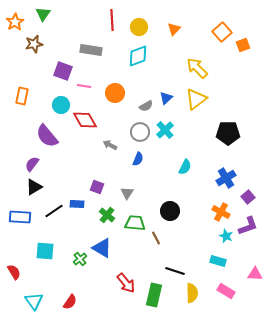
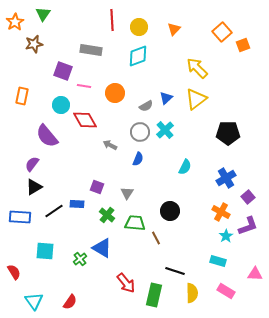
cyan star at (226, 236): rotated 16 degrees clockwise
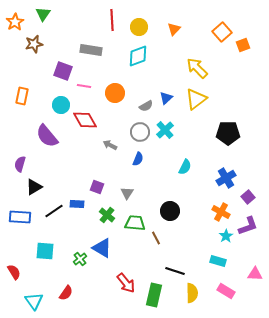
purple semicircle at (32, 164): moved 12 px left; rotated 21 degrees counterclockwise
red semicircle at (70, 302): moved 4 px left, 9 px up
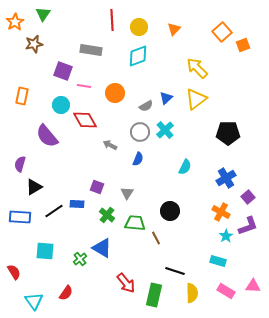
pink triangle at (255, 274): moved 2 px left, 12 px down
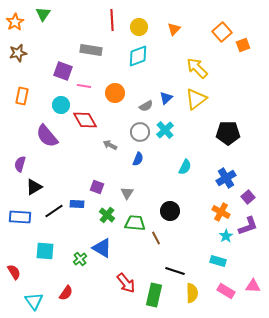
brown star at (34, 44): moved 16 px left, 9 px down
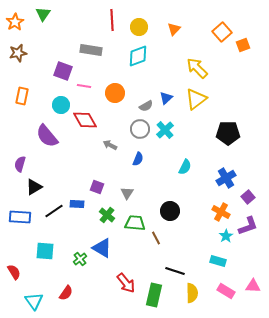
gray circle at (140, 132): moved 3 px up
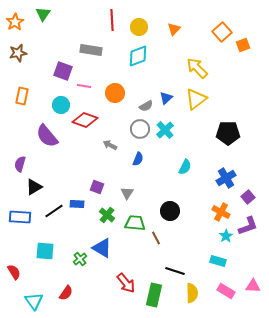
red diamond at (85, 120): rotated 40 degrees counterclockwise
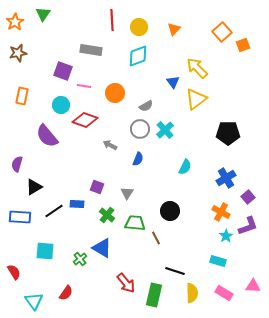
blue triangle at (166, 98): moved 7 px right, 16 px up; rotated 24 degrees counterclockwise
purple semicircle at (20, 164): moved 3 px left
pink rectangle at (226, 291): moved 2 px left, 2 px down
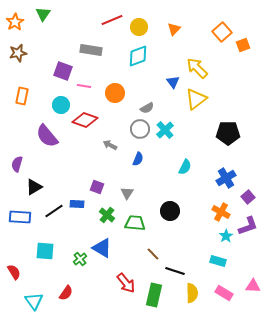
red line at (112, 20): rotated 70 degrees clockwise
gray semicircle at (146, 106): moved 1 px right, 2 px down
brown line at (156, 238): moved 3 px left, 16 px down; rotated 16 degrees counterclockwise
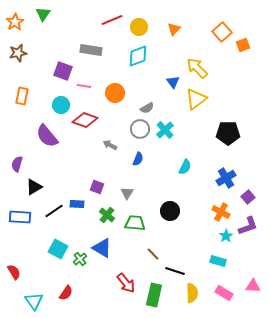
cyan square at (45, 251): moved 13 px right, 2 px up; rotated 24 degrees clockwise
